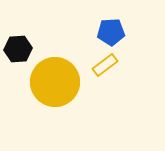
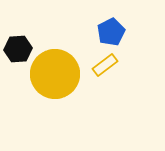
blue pentagon: rotated 24 degrees counterclockwise
yellow circle: moved 8 px up
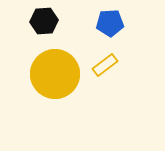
blue pentagon: moved 1 px left, 9 px up; rotated 24 degrees clockwise
black hexagon: moved 26 px right, 28 px up
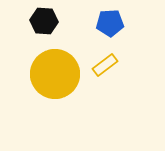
black hexagon: rotated 8 degrees clockwise
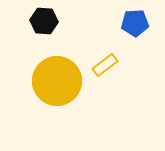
blue pentagon: moved 25 px right
yellow circle: moved 2 px right, 7 px down
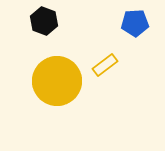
black hexagon: rotated 16 degrees clockwise
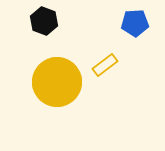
yellow circle: moved 1 px down
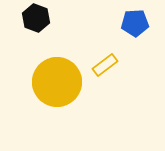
black hexagon: moved 8 px left, 3 px up
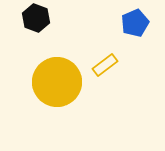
blue pentagon: rotated 20 degrees counterclockwise
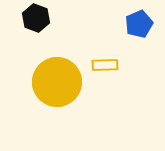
blue pentagon: moved 4 px right, 1 px down
yellow rectangle: rotated 35 degrees clockwise
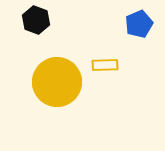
black hexagon: moved 2 px down
